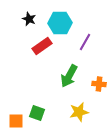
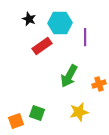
purple line: moved 5 px up; rotated 30 degrees counterclockwise
orange cross: rotated 24 degrees counterclockwise
orange square: rotated 21 degrees counterclockwise
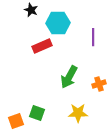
black star: moved 2 px right, 9 px up
cyan hexagon: moved 2 px left
purple line: moved 8 px right
red rectangle: rotated 12 degrees clockwise
green arrow: moved 1 px down
yellow star: moved 1 px left, 1 px down; rotated 12 degrees clockwise
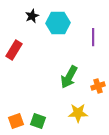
black star: moved 1 px right, 6 px down; rotated 24 degrees clockwise
red rectangle: moved 28 px left, 4 px down; rotated 36 degrees counterclockwise
orange cross: moved 1 px left, 2 px down
green square: moved 1 px right, 8 px down
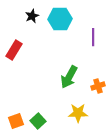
cyan hexagon: moved 2 px right, 4 px up
green square: rotated 28 degrees clockwise
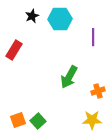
orange cross: moved 5 px down
yellow star: moved 14 px right, 7 px down
orange square: moved 2 px right, 1 px up
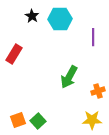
black star: rotated 16 degrees counterclockwise
red rectangle: moved 4 px down
